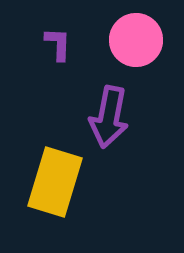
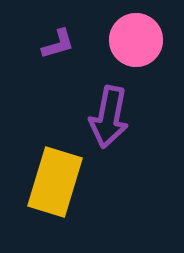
purple L-shape: rotated 72 degrees clockwise
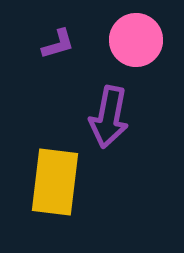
yellow rectangle: rotated 10 degrees counterclockwise
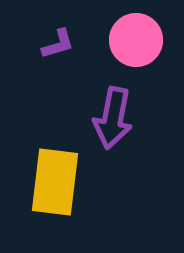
purple arrow: moved 4 px right, 1 px down
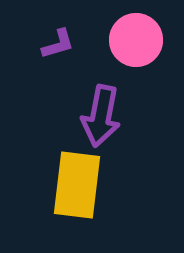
purple arrow: moved 12 px left, 2 px up
yellow rectangle: moved 22 px right, 3 px down
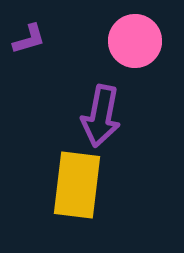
pink circle: moved 1 px left, 1 px down
purple L-shape: moved 29 px left, 5 px up
